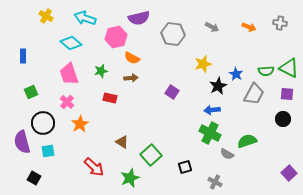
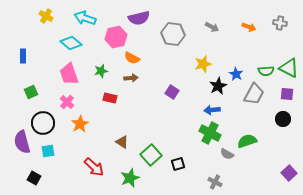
black square at (185, 167): moved 7 px left, 3 px up
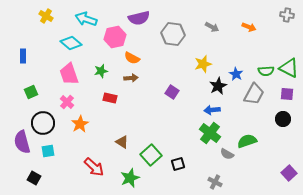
cyan arrow at (85, 18): moved 1 px right, 1 px down
gray cross at (280, 23): moved 7 px right, 8 px up
pink hexagon at (116, 37): moved 1 px left
green cross at (210, 133): rotated 10 degrees clockwise
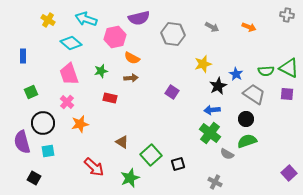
yellow cross at (46, 16): moved 2 px right, 4 px down
gray trapezoid at (254, 94): rotated 85 degrees counterclockwise
black circle at (283, 119): moved 37 px left
orange star at (80, 124): rotated 18 degrees clockwise
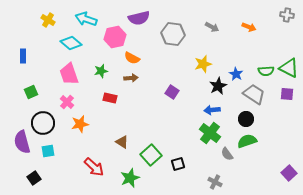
gray semicircle at (227, 154): rotated 24 degrees clockwise
black square at (34, 178): rotated 24 degrees clockwise
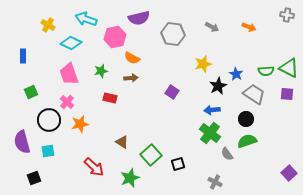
yellow cross at (48, 20): moved 5 px down
cyan diamond at (71, 43): rotated 15 degrees counterclockwise
black circle at (43, 123): moved 6 px right, 3 px up
black square at (34, 178): rotated 16 degrees clockwise
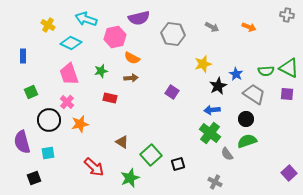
cyan square at (48, 151): moved 2 px down
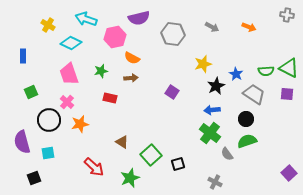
black star at (218, 86): moved 2 px left
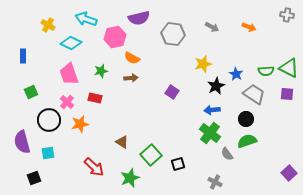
red rectangle at (110, 98): moved 15 px left
